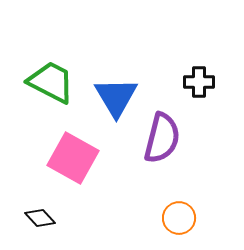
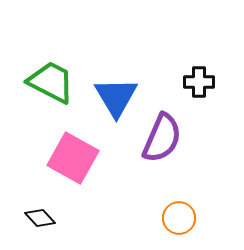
purple semicircle: rotated 9 degrees clockwise
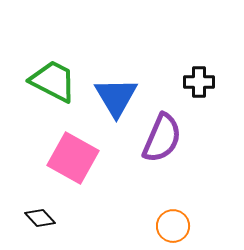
green trapezoid: moved 2 px right, 1 px up
orange circle: moved 6 px left, 8 px down
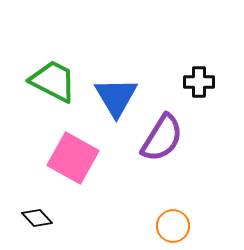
purple semicircle: rotated 9 degrees clockwise
black diamond: moved 3 px left
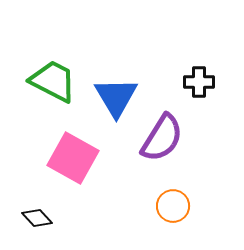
orange circle: moved 20 px up
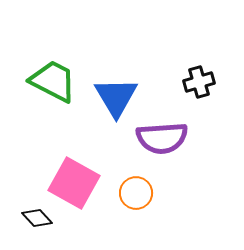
black cross: rotated 16 degrees counterclockwise
purple semicircle: rotated 54 degrees clockwise
pink square: moved 1 px right, 25 px down
orange circle: moved 37 px left, 13 px up
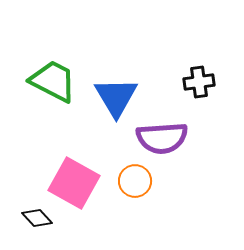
black cross: rotated 8 degrees clockwise
orange circle: moved 1 px left, 12 px up
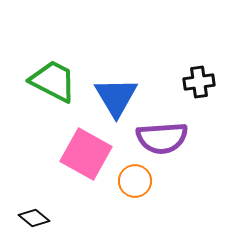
pink square: moved 12 px right, 29 px up
black diamond: moved 3 px left; rotated 8 degrees counterclockwise
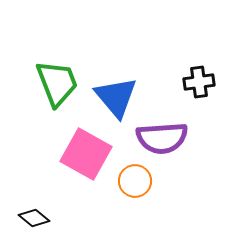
green trapezoid: moved 4 px right, 2 px down; rotated 42 degrees clockwise
blue triangle: rotated 9 degrees counterclockwise
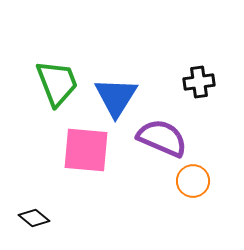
blue triangle: rotated 12 degrees clockwise
purple semicircle: rotated 153 degrees counterclockwise
pink square: moved 4 px up; rotated 24 degrees counterclockwise
orange circle: moved 58 px right
